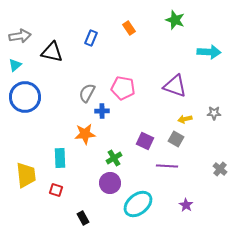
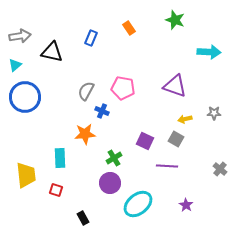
gray semicircle: moved 1 px left, 2 px up
blue cross: rotated 24 degrees clockwise
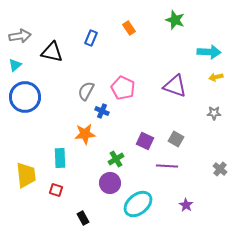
pink pentagon: rotated 15 degrees clockwise
yellow arrow: moved 31 px right, 42 px up
green cross: moved 2 px right, 1 px down
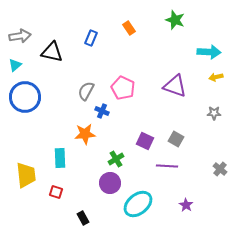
red square: moved 2 px down
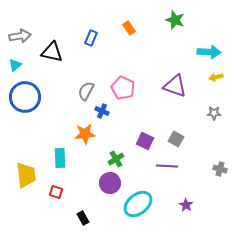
gray cross: rotated 24 degrees counterclockwise
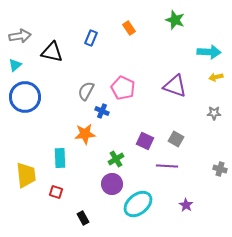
purple circle: moved 2 px right, 1 px down
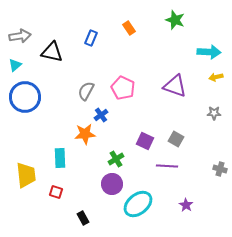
blue cross: moved 1 px left, 4 px down; rotated 32 degrees clockwise
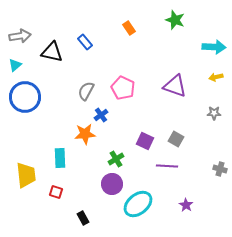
blue rectangle: moved 6 px left, 4 px down; rotated 63 degrees counterclockwise
cyan arrow: moved 5 px right, 5 px up
